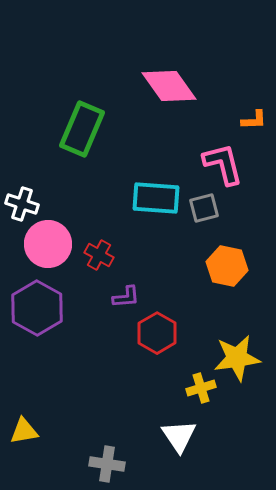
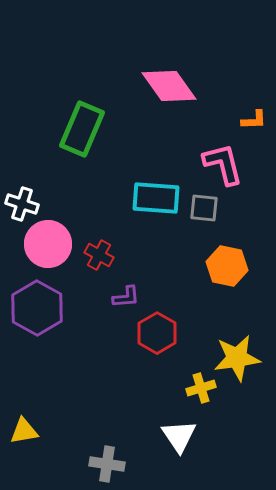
gray square: rotated 20 degrees clockwise
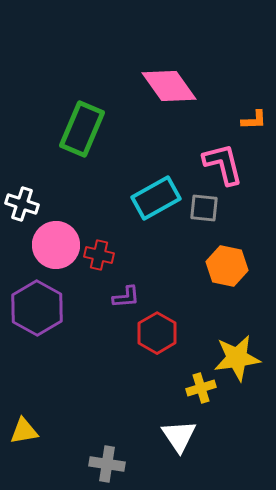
cyan rectangle: rotated 33 degrees counterclockwise
pink circle: moved 8 px right, 1 px down
red cross: rotated 16 degrees counterclockwise
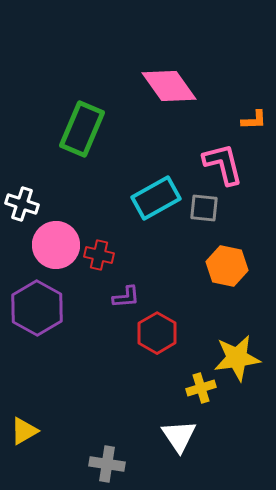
yellow triangle: rotated 20 degrees counterclockwise
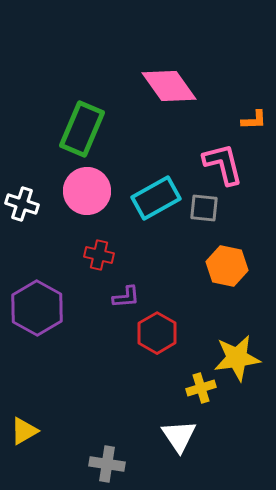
pink circle: moved 31 px right, 54 px up
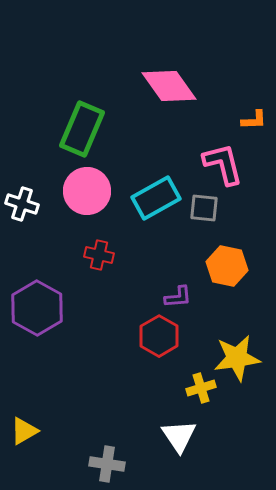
purple L-shape: moved 52 px right
red hexagon: moved 2 px right, 3 px down
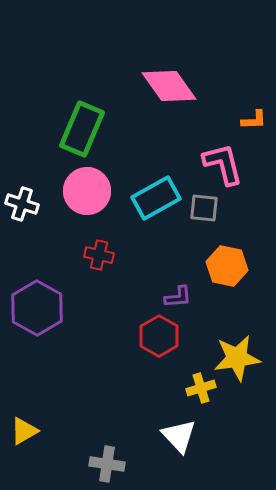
white triangle: rotated 9 degrees counterclockwise
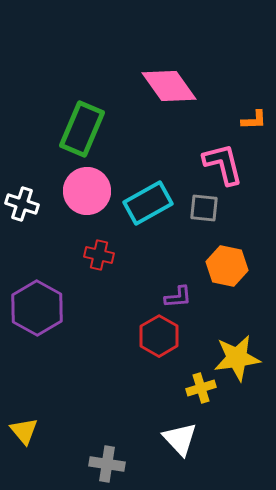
cyan rectangle: moved 8 px left, 5 px down
yellow triangle: rotated 40 degrees counterclockwise
white triangle: moved 1 px right, 3 px down
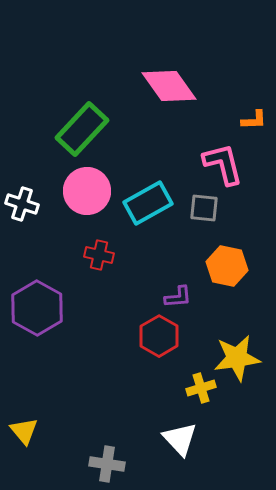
green rectangle: rotated 20 degrees clockwise
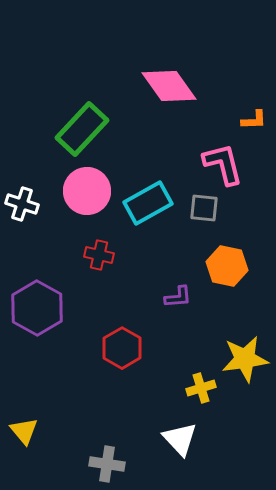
red hexagon: moved 37 px left, 12 px down
yellow star: moved 8 px right, 1 px down
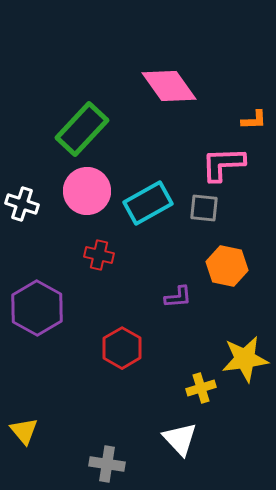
pink L-shape: rotated 78 degrees counterclockwise
